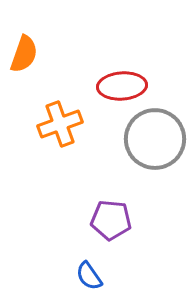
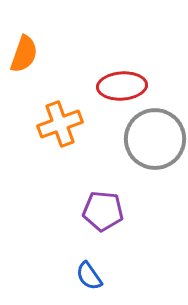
purple pentagon: moved 8 px left, 9 px up
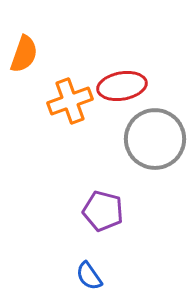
red ellipse: rotated 6 degrees counterclockwise
orange cross: moved 10 px right, 23 px up
purple pentagon: rotated 9 degrees clockwise
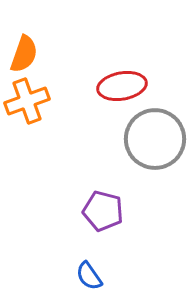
orange cross: moved 43 px left
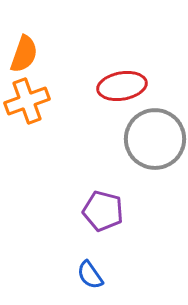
blue semicircle: moved 1 px right, 1 px up
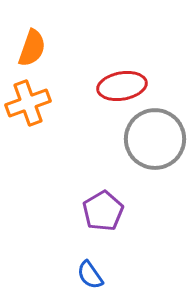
orange semicircle: moved 8 px right, 6 px up
orange cross: moved 1 px right, 2 px down
purple pentagon: rotated 27 degrees clockwise
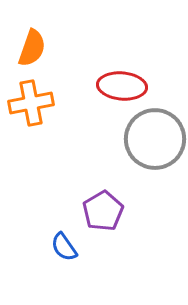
red ellipse: rotated 15 degrees clockwise
orange cross: moved 3 px right; rotated 9 degrees clockwise
blue semicircle: moved 26 px left, 28 px up
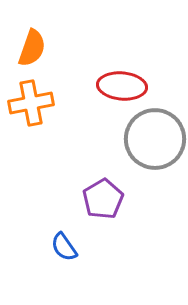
purple pentagon: moved 12 px up
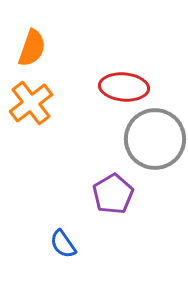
red ellipse: moved 2 px right, 1 px down
orange cross: rotated 27 degrees counterclockwise
purple pentagon: moved 10 px right, 5 px up
blue semicircle: moved 1 px left, 3 px up
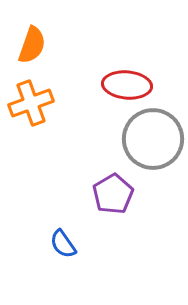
orange semicircle: moved 3 px up
red ellipse: moved 3 px right, 2 px up
orange cross: rotated 18 degrees clockwise
gray circle: moved 2 px left
